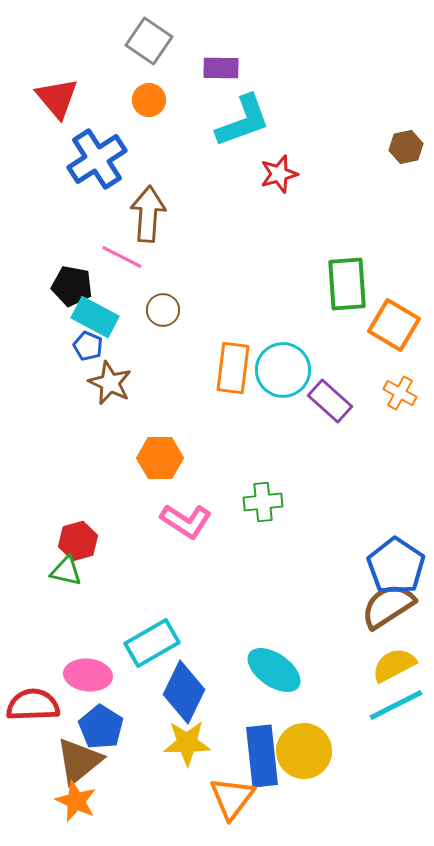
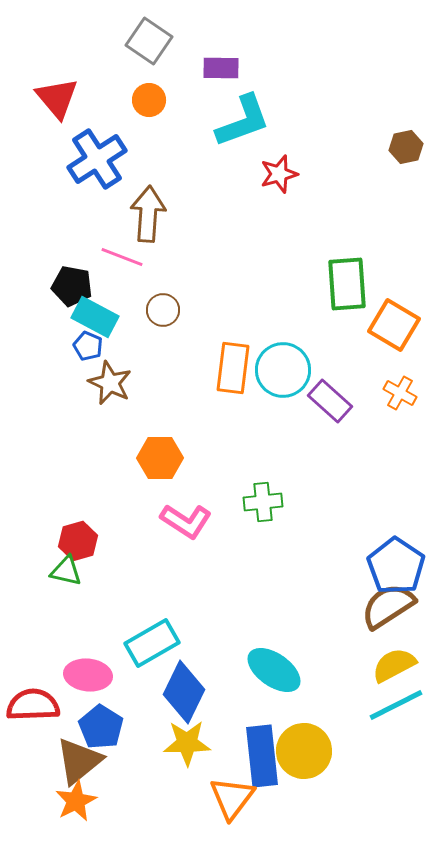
pink line at (122, 257): rotated 6 degrees counterclockwise
orange star at (76, 801): rotated 21 degrees clockwise
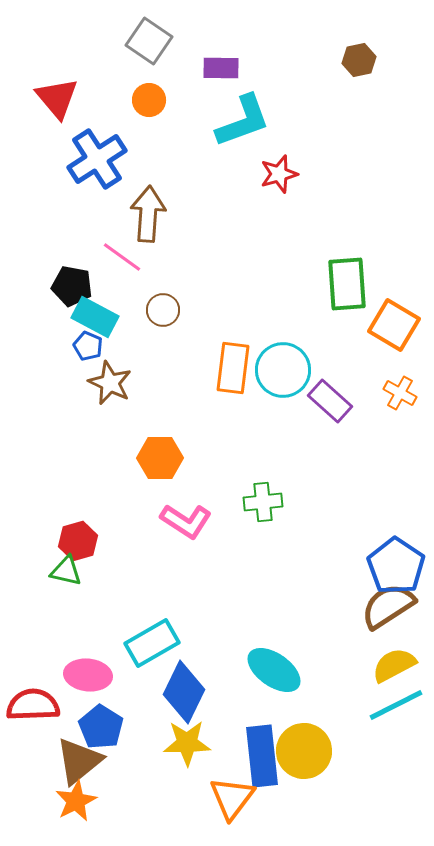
brown hexagon at (406, 147): moved 47 px left, 87 px up
pink line at (122, 257): rotated 15 degrees clockwise
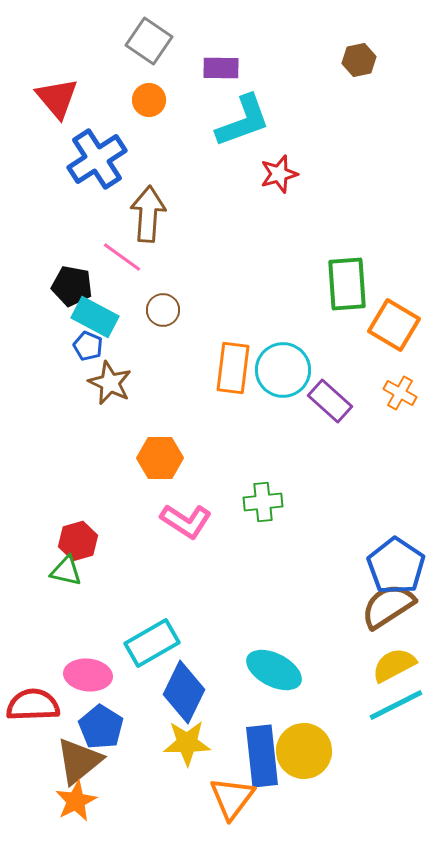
cyan ellipse at (274, 670): rotated 8 degrees counterclockwise
